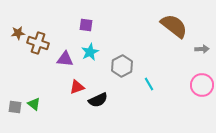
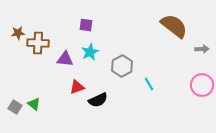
brown cross: rotated 15 degrees counterclockwise
gray square: rotated 24 degrees clockwise
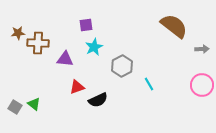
purple square: rotated 16 degrees counterclockwise
cyan star: moved 4 px right, 5 px up
